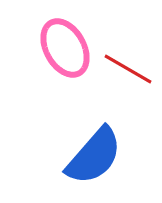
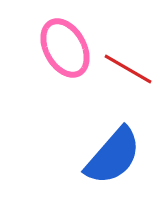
blue semicircle: moved 19 px right
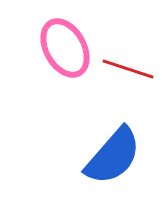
red line: rotated 12 degrees counterclockwise
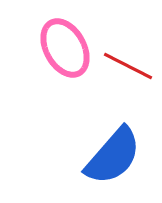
red line: moved 3 px up; rotated 9 degrees clockwise
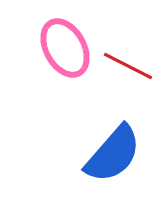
blue semicircle: moved 2 px up
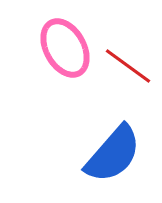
red line: rotated 9 degrees clockwise
